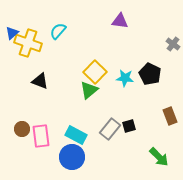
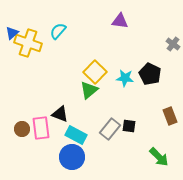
black triangle: moved 20 px right, 33 px down
black square: rotated 24 degrees clockwise
pink rectangle: moved 8 px up
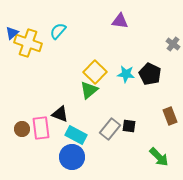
cyan star: moved 1 px right, 4 px up
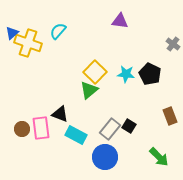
black square: rotated 24 degrees clockwise
blue circle: moved 33 px right
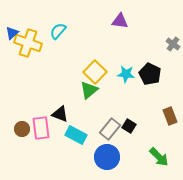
blue circle: moved 2 px right
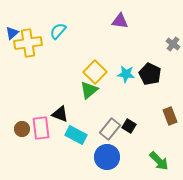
yellow cross: rotated 28 degrees counterclockwise
green arrow: moved 4 px down
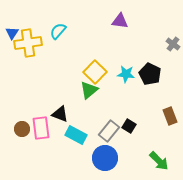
blue triangle: rotated 16 degrees counterclockwise
gray rectangle: moved 1 px left, 2 px down
blue circle: moved 2 px left, 1 px down
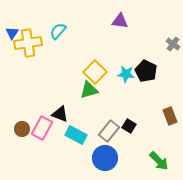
black pentagon: moved 4 px left, 3 px up
green triangle: rotated 24 degrees clockwise
pink rectangle: moved 1 px right; rotated 35 degrees clockwise
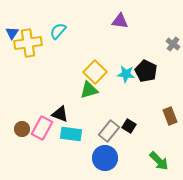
cyan rectangle: moved 5 px left, 1 px up; rotated 20 degrees counterclockwise
